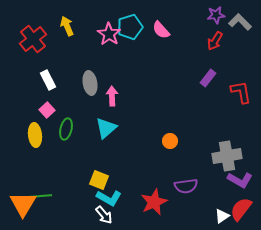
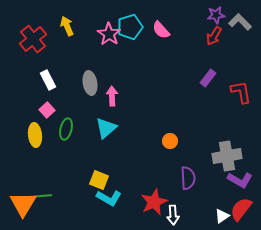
red arrow: moved 1 px left, 5 px up
purple semicircle: moved 2 px right, 8 px up; rotated 85 degrees counterclockwise
white arrow: moved 69 px right; rotated 36 degrees clockwise
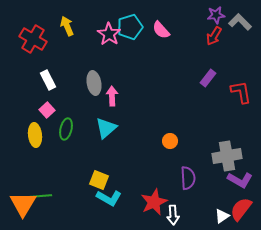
red cross: rotated 20 degrees counterclockwise
gray ellipse: moved 4 px right
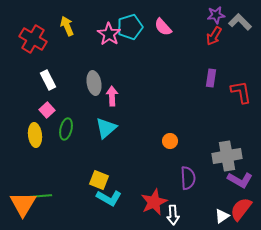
pink semicircle: moved 2 px right, 3 px up
purple rectangle: moved 3 px right; rotated 30 degrees counterclockwise
